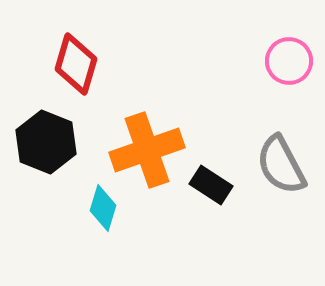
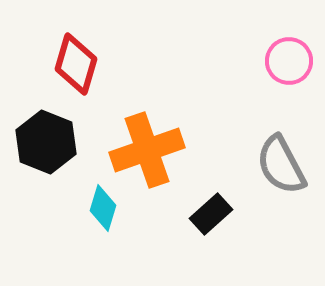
black rectangle: moved 29 px down; rotated 75 degrees counterclockwise
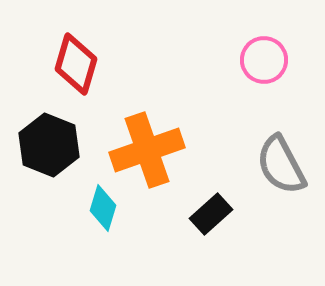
pink circle: moved 25 px left, 1 px up
black hexagon: moved 3 px right, 3 px down
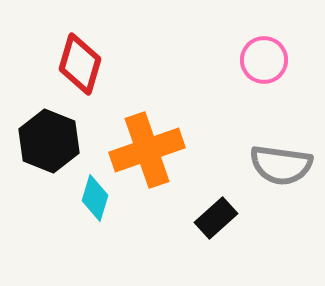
red diamond: moved 4 px right
black hexagon: moved 4 px up
gray semicircle: rotated 54 degrees counterclockwise
cyan diamond: moved 8 px left, 10 px up
black rectangle: moved 5 px right, 4 px down
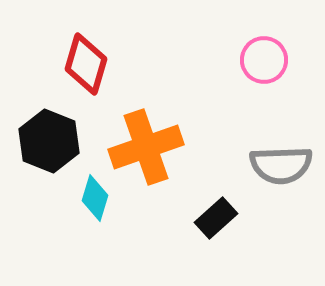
red diamond: moved 6 px right
orange cross: moved 1 px left, 3 px up
gray semicircle: rotated 10 degrees counterclockwise
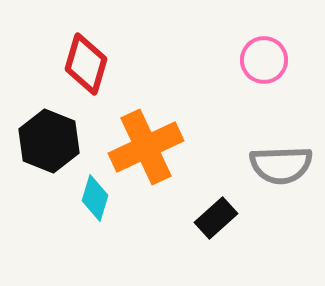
orange cross: rotated 6 degrees counterclockwise
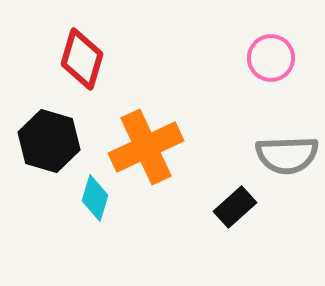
pink circle: moved 7 px right, 2 px up
red diamond: moved 4 px left, 5 px up
black hexagon: rotated 6 degrees counterclockwise
gray semicircle: moved 6 px right, 10 px up
black rectangle: moved 19 px right, 11 px up
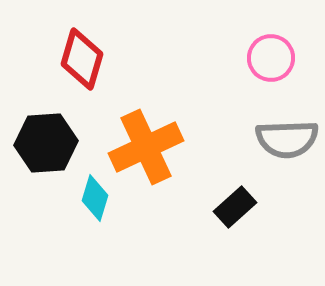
black hexagon: moved 3 px left, 2 px down; rotated 20 degrees counterclockwise
gray semicircle: moved 16 px up
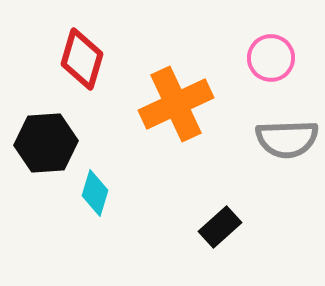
orange cross: moved 30 px right, 43 px up
cyan diamond: moved 5 px up
black rectangle: moved 15 px left, 20 px down
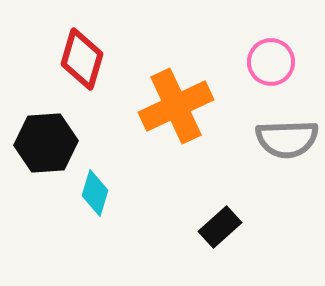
pink circle: moved 4 px down
orange cross: moved 2 px down
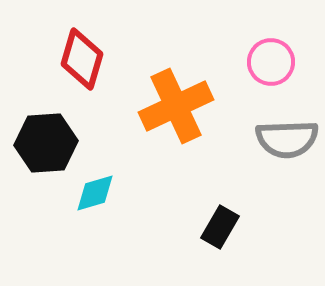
cyan diamond: rotated 57 degrees clockwise
black rectangle: rotated 18 degrees counterclockwise
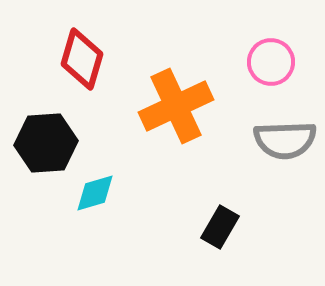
gray semicircle: moved 2 px left, 1 px down
